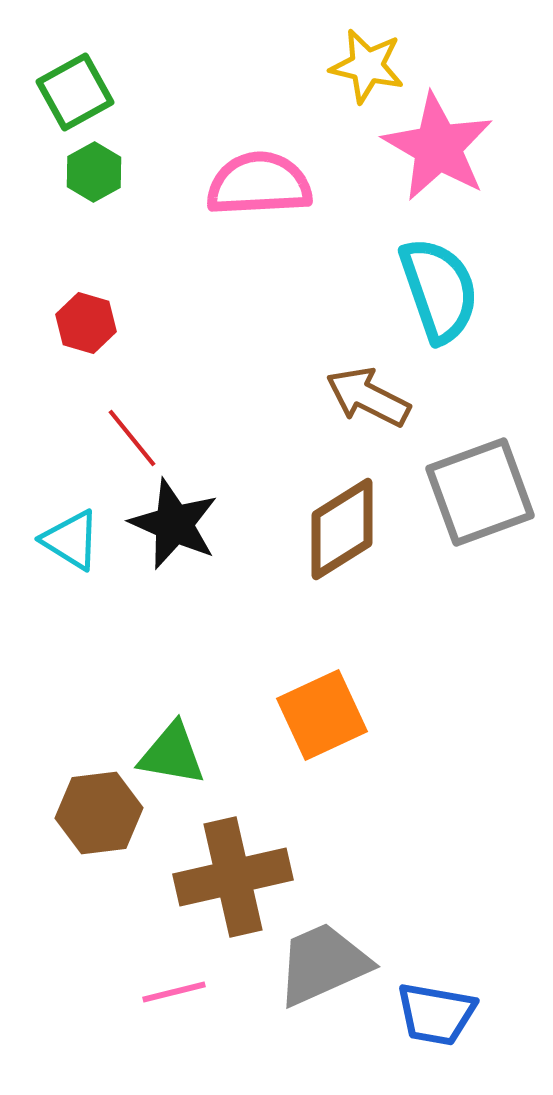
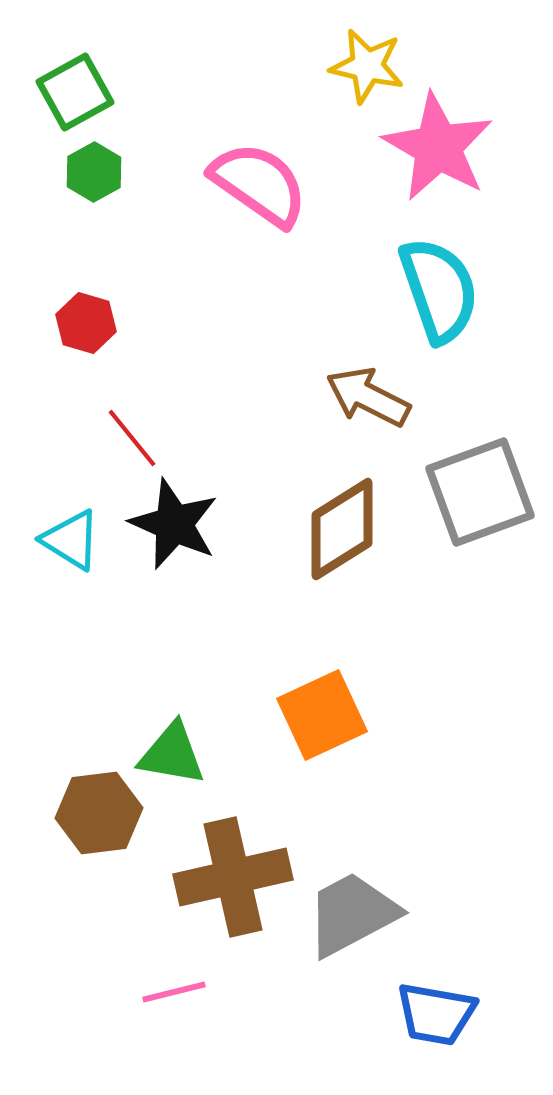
pink semicircle: rotated 38 degrees clockwise
gray trapezoid: moved 29 px right, 50 px up; rotated 4 degrees counterclockwise
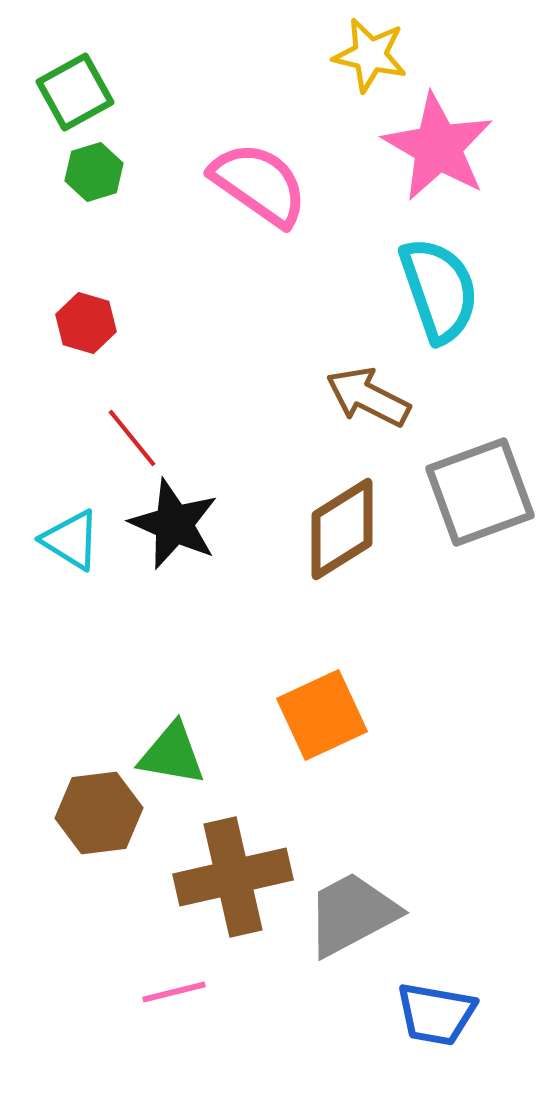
yellow star: moved 3 px right, 11 px up
green hexagon: rotated 12 degrees clockwise
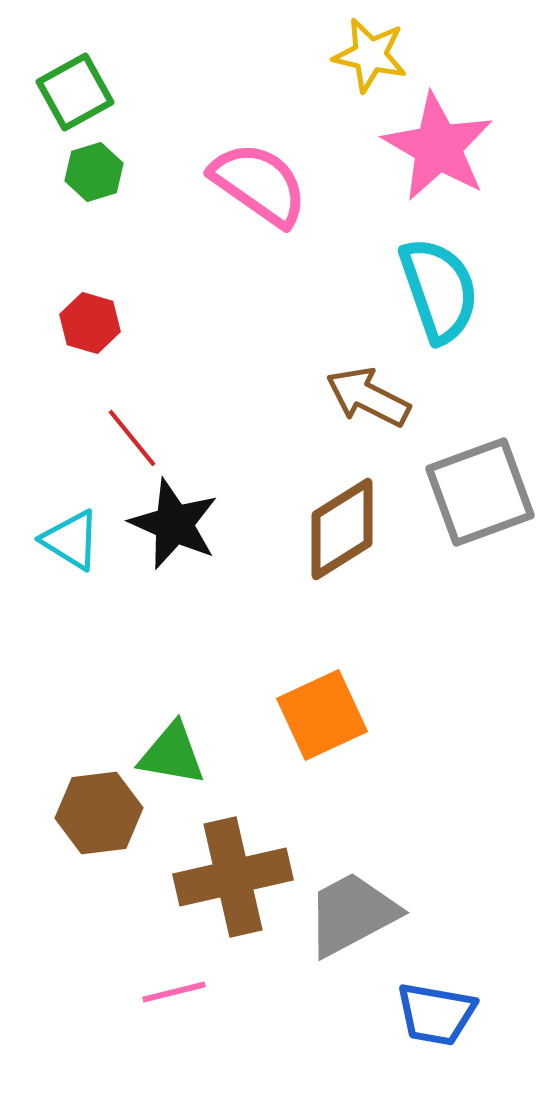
red hexagon: moved 4 px right
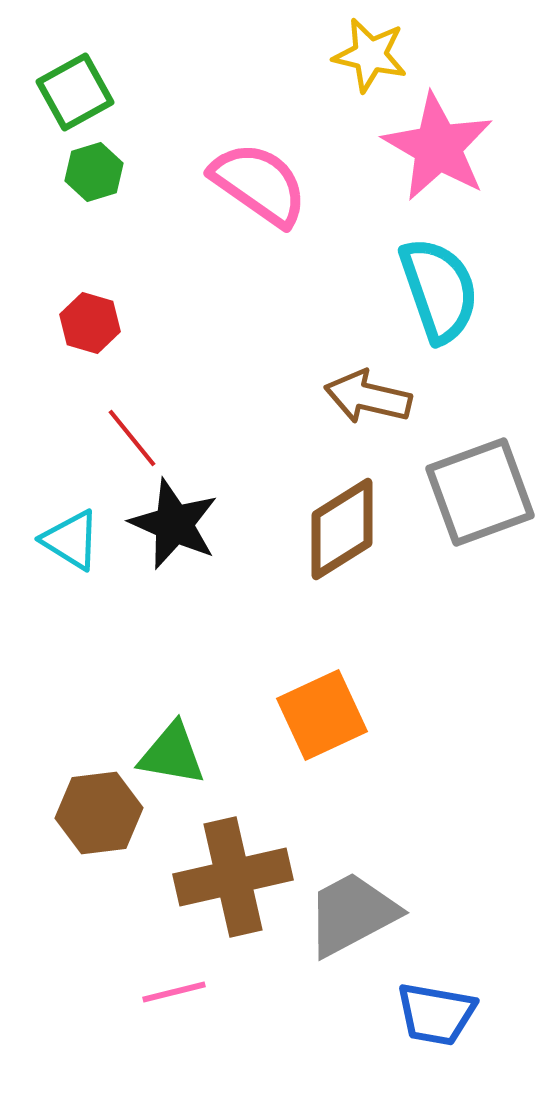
brown arrow: rotated 14 degrees counterclockwise
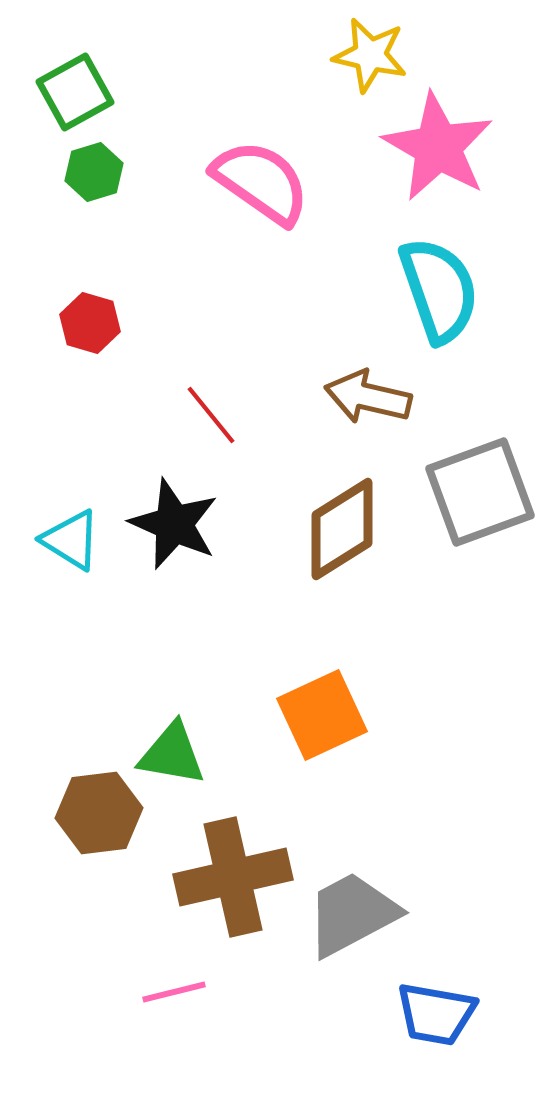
pink semicircle: moved 2 px right, 2 px up
red line: moved 79 px right, 23 px up
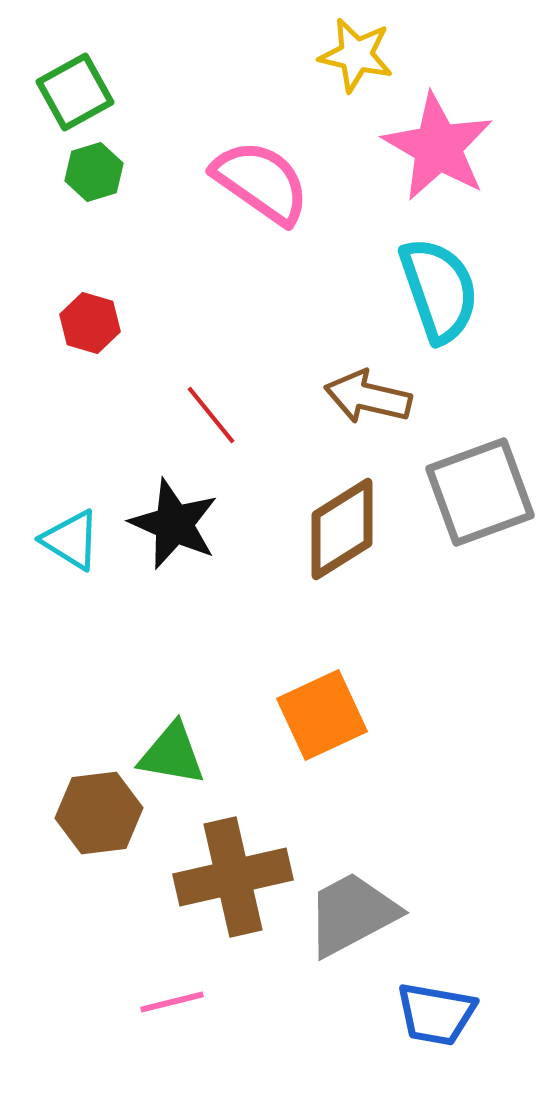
yellow star: moved 14 px left
pink line: moved 2 px left, 10 px down
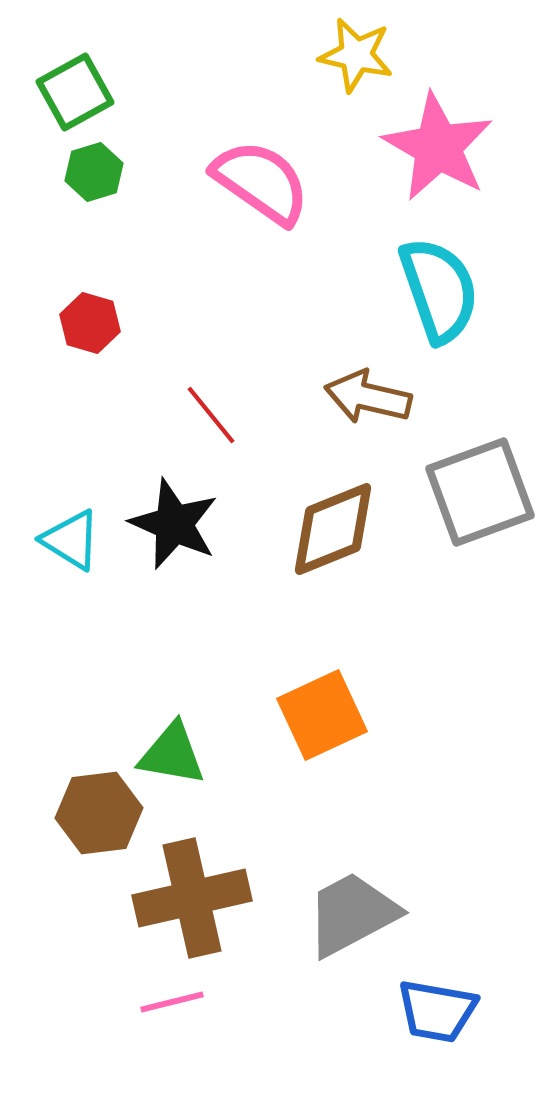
brown diamond: moved 9 px left; rotated 10 degrees clockwise
brown cross: moved 41 px left, 21 px down
blue trapezoid: moved 1 px right, 3 px up
